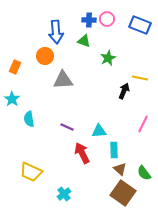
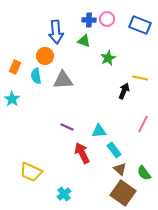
cyan semicircle: moved 7 px right, 43 px up
cyan rectangle: rotated 35 degrees counterclockwise
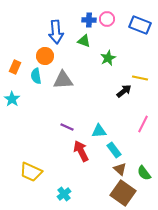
black arrow: rotated 28 degrees clockwise
red arrow: moved 1 px left, 2 px up
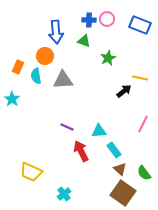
orange rectangle: moved 3 px right
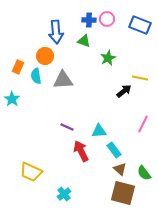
brown square: rotated 20 degrees counterclockwise
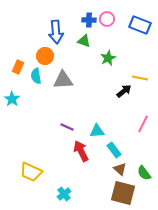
cyan triangle: moved 2 px left
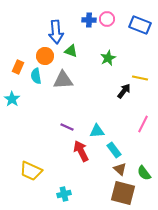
green triangle: moved 13 px left, 10 px down
black arrow: rotated 14 degrees counterclockwise
yellow trapezoid: moved 1 px up
cyan cross: rotated 24 degrees clockwise
